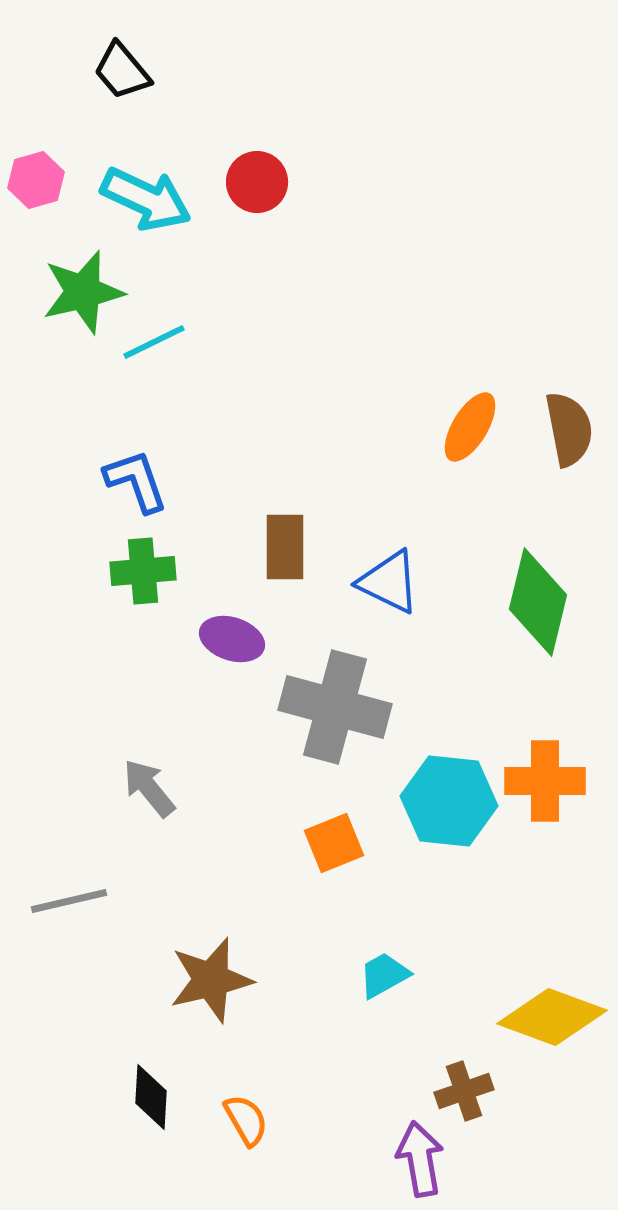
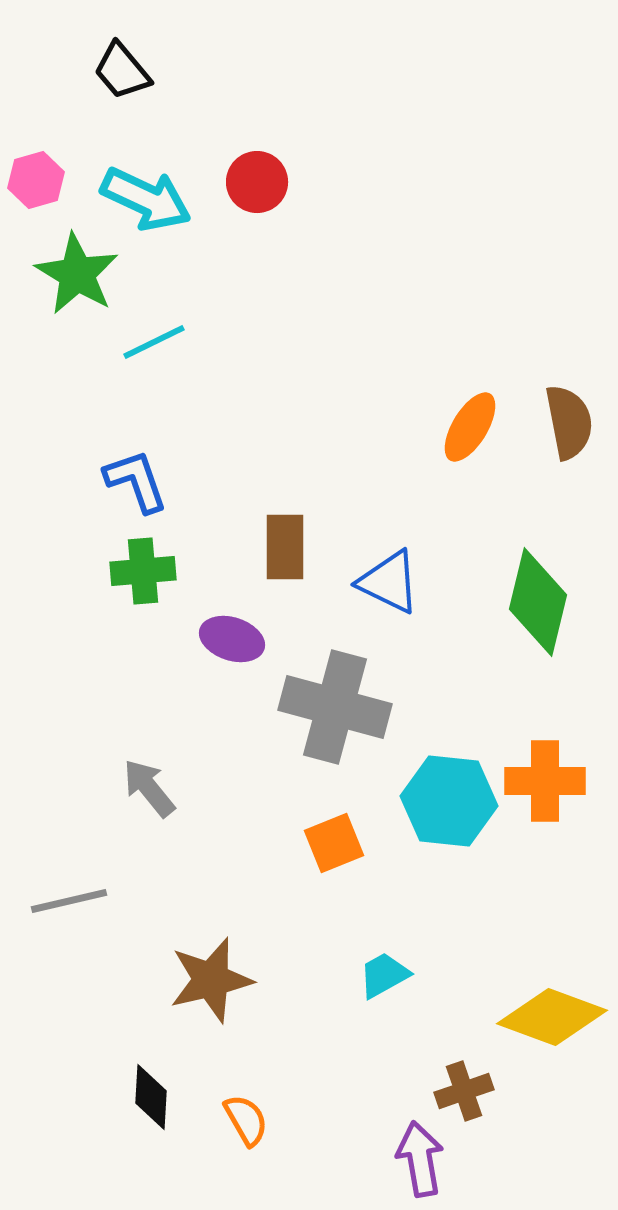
green star: moved 6 px left, 18 px up; rotated 28 degrees counterclockwise
brown semicircle: moved 7 px up
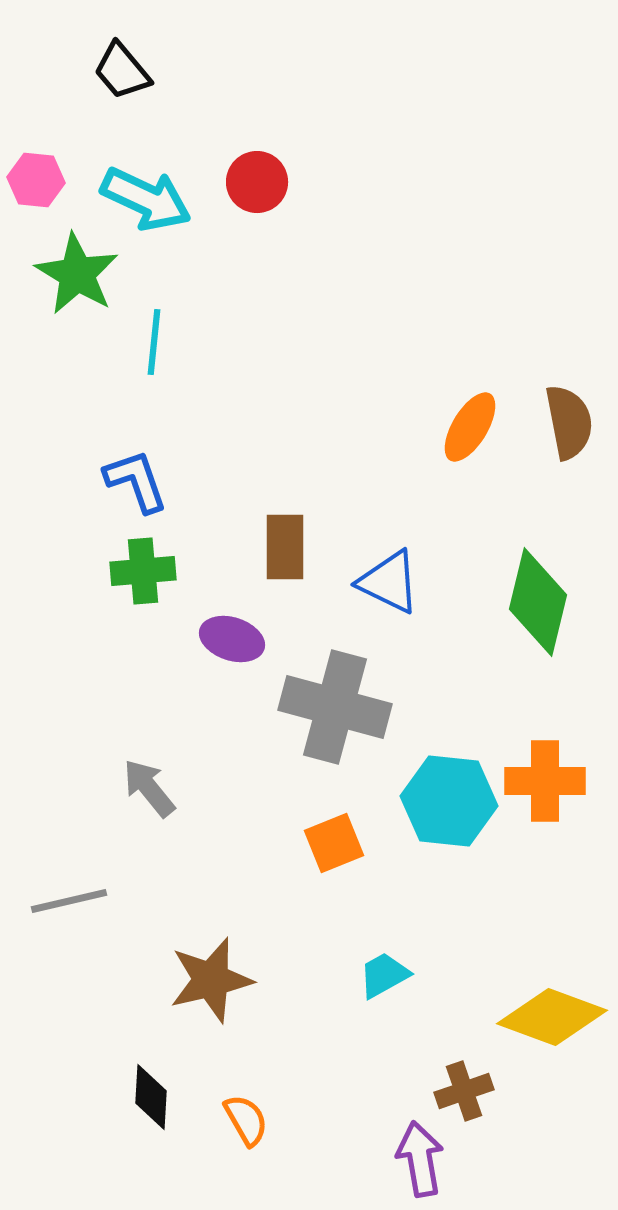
pink hexagon: rotated 22 degrees clockwise
cyan line: rotated 58 degrees counterclockwise
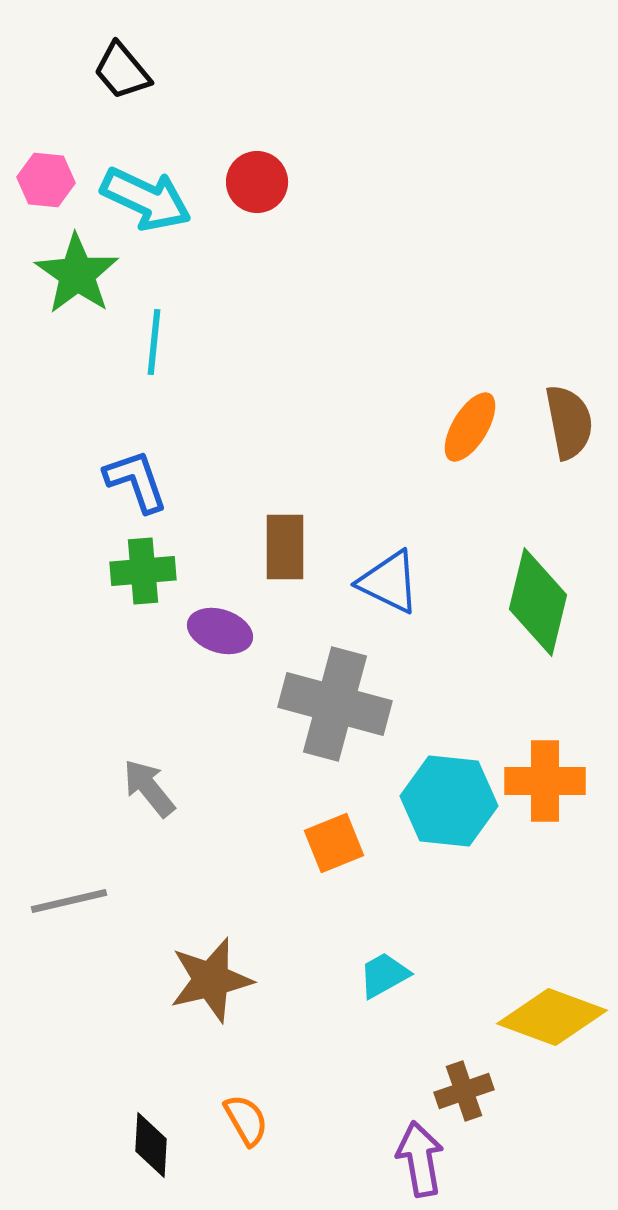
pink hexagon: moved 10 px right
green star: rotated 4 degrees clockwise
purple ellipse: moved 12 px left, 8 px up
gray cross: moved 3 px up
black diamond: moved 48 px down
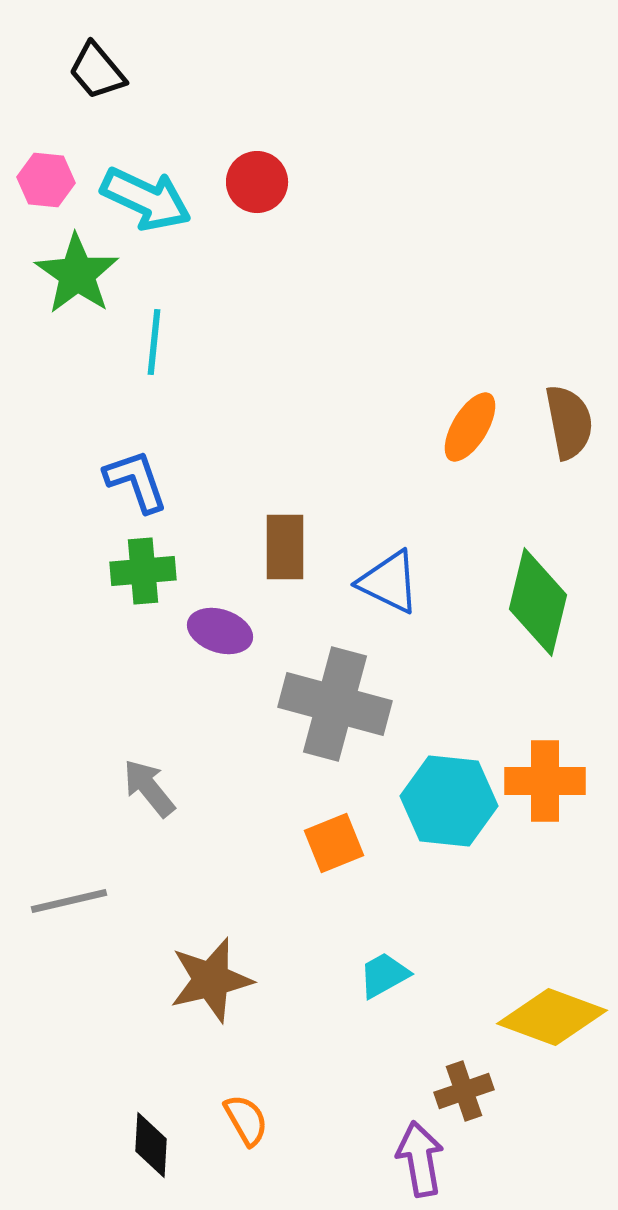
black trapezoid: moved 25 px left
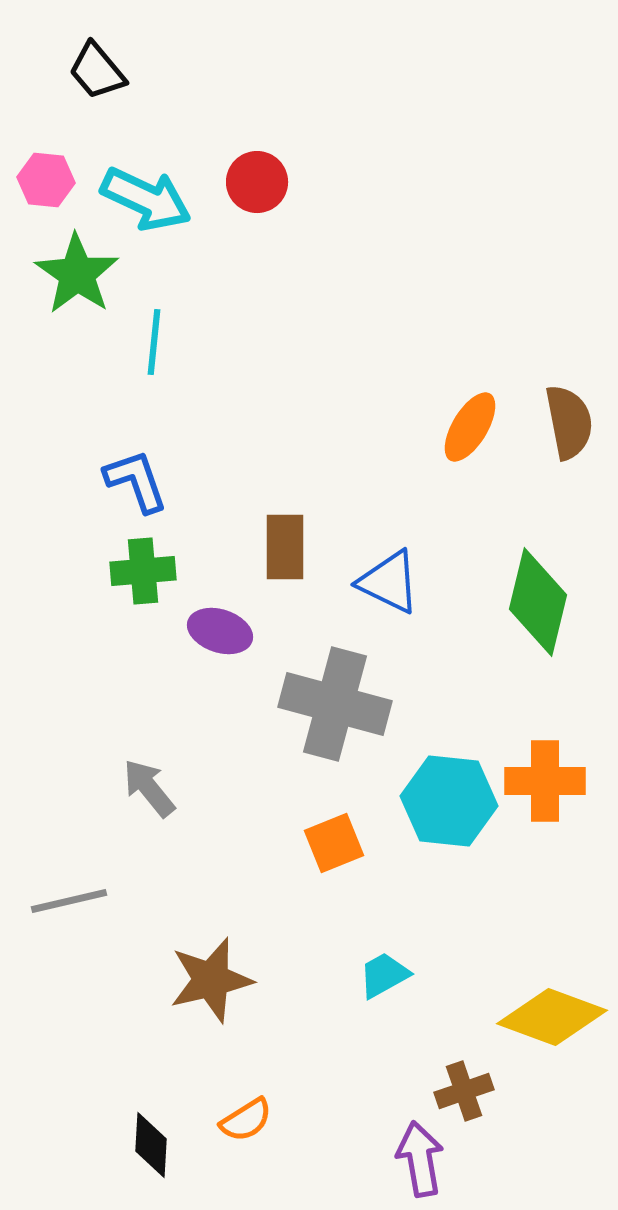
orange semicircle: rotated 88 degrees clockwise
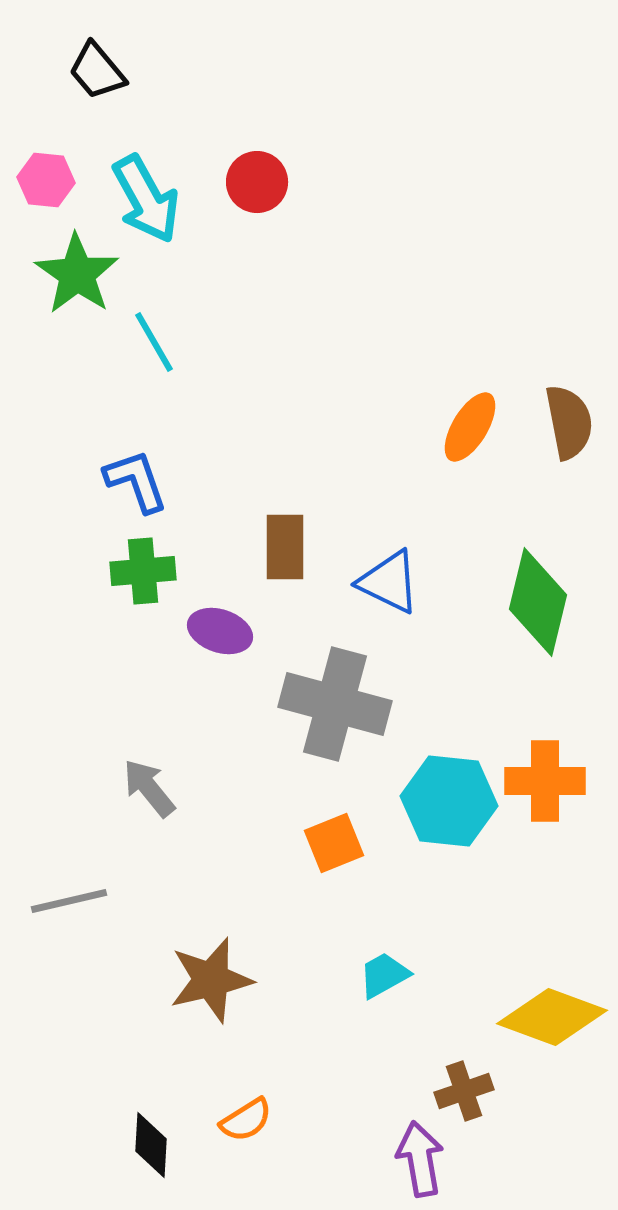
cyan arrow: rotated 36 degrees clockwise
cyan line: rotated 36 degrees counterclockwise
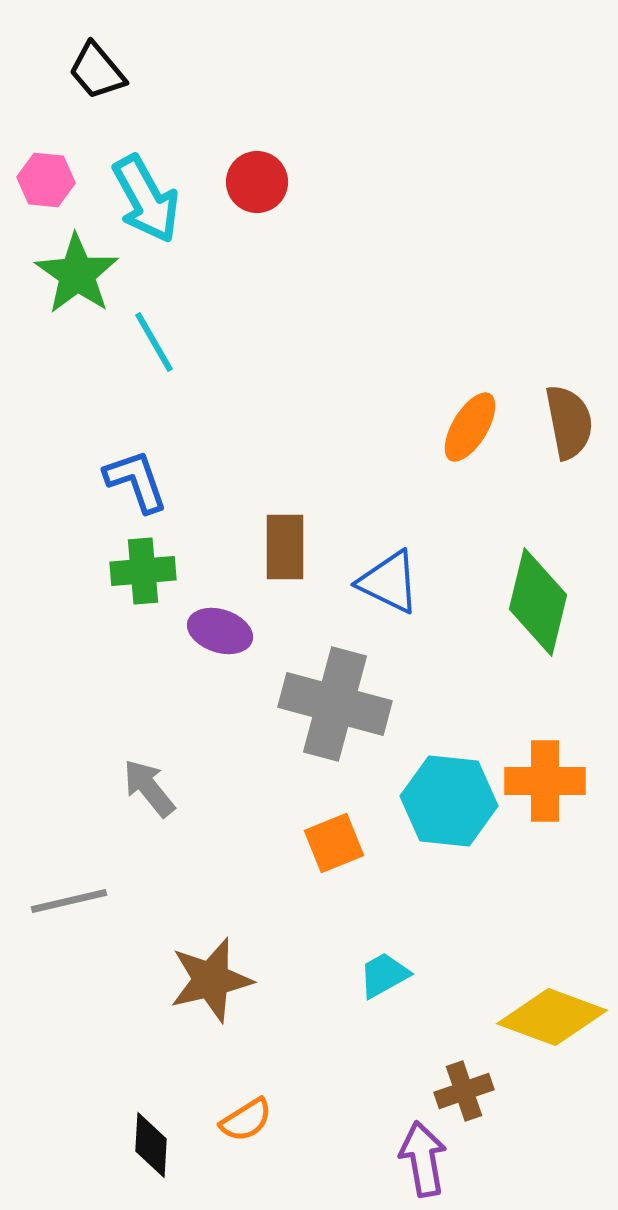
purple arrow: moved 3 px right
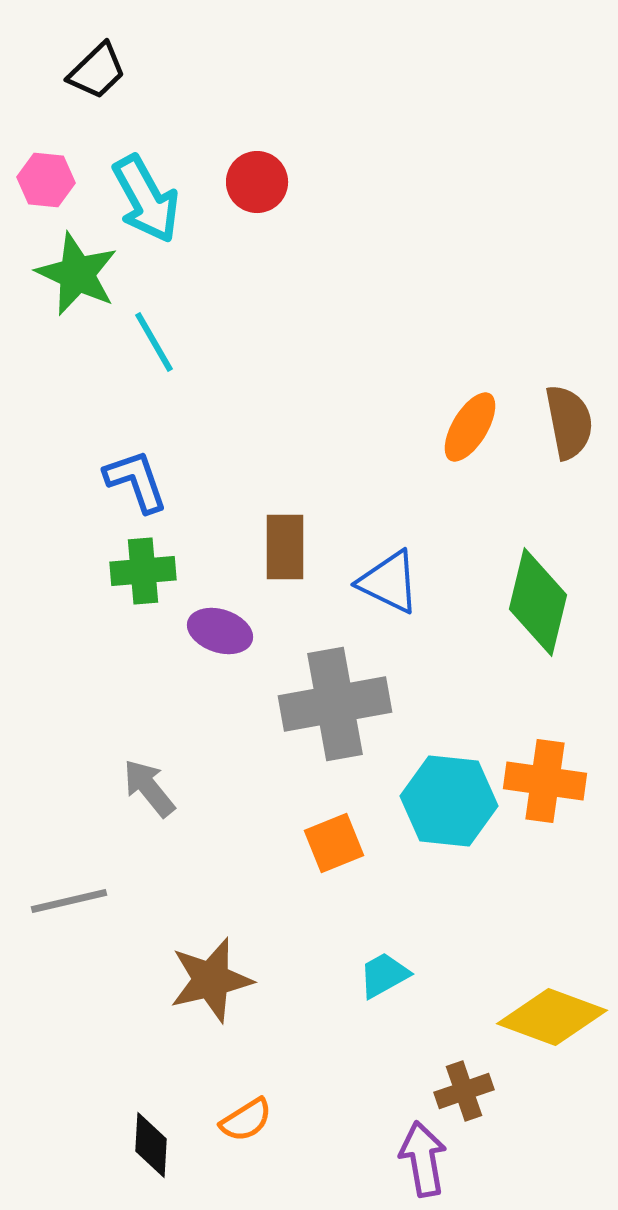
black trapezoid: rotated 94 degrees counterclockwise
green star: rotated 10 degrees counterclockwise
gray cross: rotated 25 degrees counterclockwise
orange cross: rotated 8 degrees clockwise
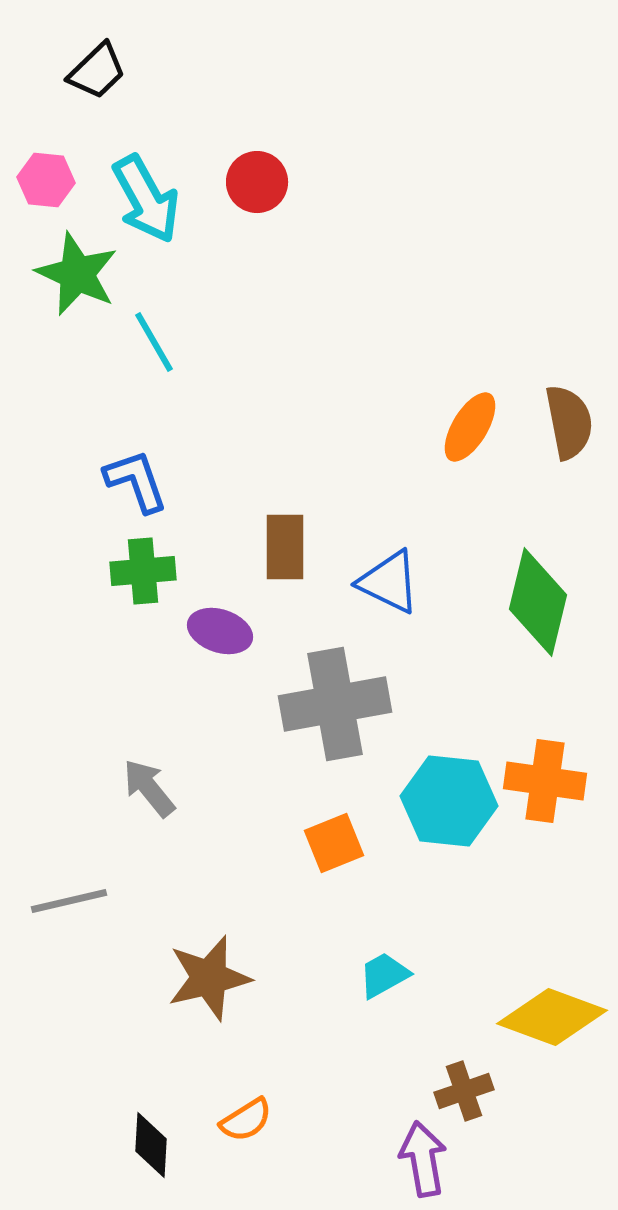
brown star: moved 2 px left, 2 px up
